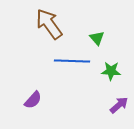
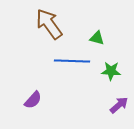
green triangle: rotated 35 degrees counterclockwise
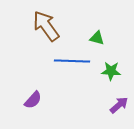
brown arrow: moved 3 px left, 2 px down
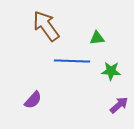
green triangle: rotated 21 degrees counterclockwise
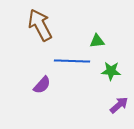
brown arrow: moved 6 px left, 1 px up; rotated 8 degrees clockwise
green triangle: moved 3 px down
purple semicircle: moved 9 px right, 15 px up
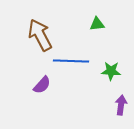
brown arrow: moved 10 px down
green triangle: moved 17 px up
blue line: moved 1 px left
purple arrow: moved 2 px right; rotated 42 degrees counterclockwise
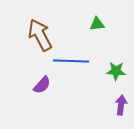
green star: moved 5 px right
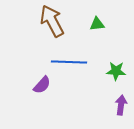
brown arrow: moved 12 px right, 14 px up
blue line: moved 2 px left, 1 px down
